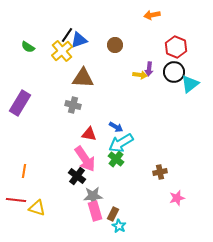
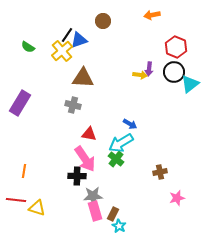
brown circle: moved 12 px left, 24 px up
blue arrow: moved 14 px right, 3 px up
black cross: rotated 36 degrees counterclockwise
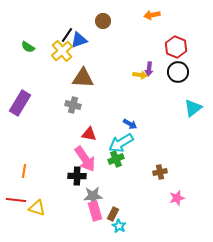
black circle: moved 4 px right
cyan triangle: moved 3 px right, 24 px down
green cross: rotated 28 degrees clockwise
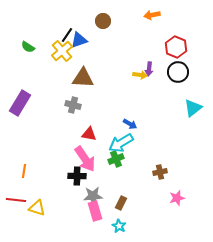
brown rectangle: moved 8 px right, 11 px up
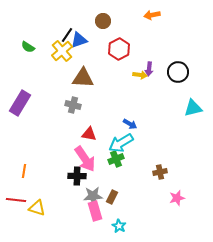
red hexagon: moved 57 px left, 2 px down; rotated 10 degrees clockwise
cyan triangle: rotated 24 degrees clockwise
brown rectangle: moved 9 px left, 6 px up
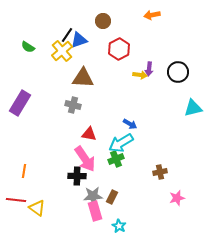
yellow triangle: rotated 18 degrees clockwise
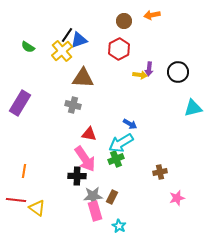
brown circle: moved 21 px right
